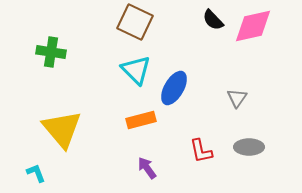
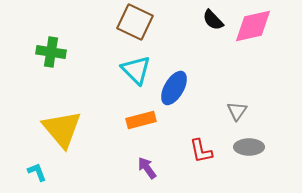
gray triangle: moved 13 px down
cyan L-shape: moved 1 px right, 1 px up
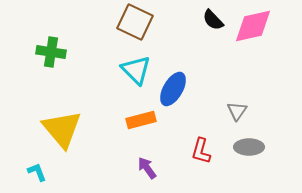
blue ellipse: moved 1 px left, 1 px down
red L-shape: rotated 28 degrees clockwise
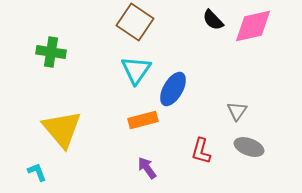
brown square: rotated 9 degrees clockwise
cyan triangle: rotated 20 degrees clockwise
orange rectangle: moved 2 px right
gray ellipse: rotated 20 degrees clockwise
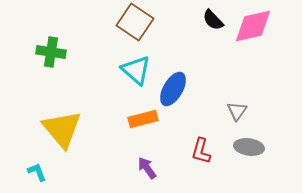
cyan triangle: rotated 24 degrees counterclockwise
orange rectangle: moved 1 px up
gray ellipse: rotated 12 degrees counterclockwise
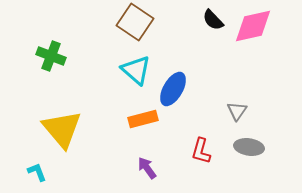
green cross: moved 4 px down; rotated 12 degrees clockwise
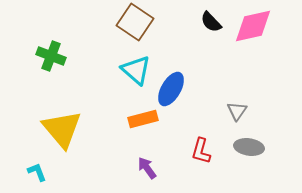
black semicircle: moved 2 px left, 2 px down
blue ellipse: moved 2 px left
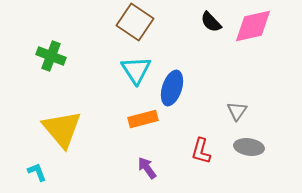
cyan triangle: rotated 16 degrees clockwise
blue ellipse: moved 1 px right, 1 px up; rotated 12 degrees counterclockwise
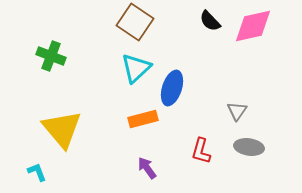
black semicircle: moved 1 px left, 1 px up
cyan triangle: moved 2 px up; rotated 20 degrees clockwise
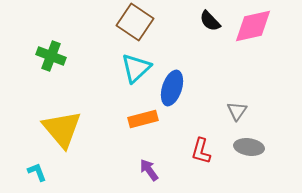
purple arrow: moved 2 px right, 2 px down
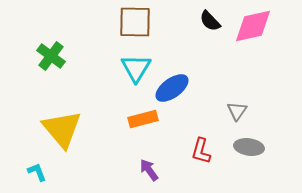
brown square: rotated 33 degrees counterclockwise
green cross: rotated 16 degrees clockwise
cyan triangle: rotated 16 degrees counterclockwise
blue ellipse: rotated 36 degrees clockwise
